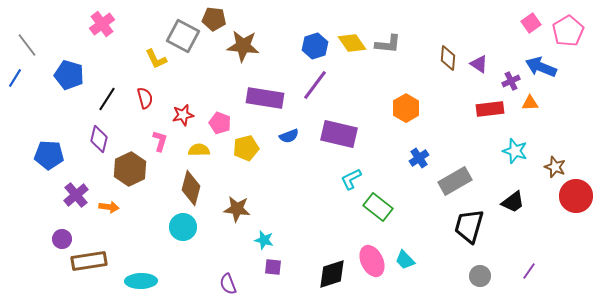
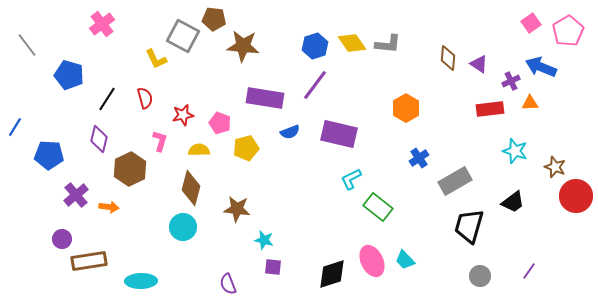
blue line at (15, 78): moved 49 px down
blue semicircle at (289, 136): moved 1 px right, 4 px up
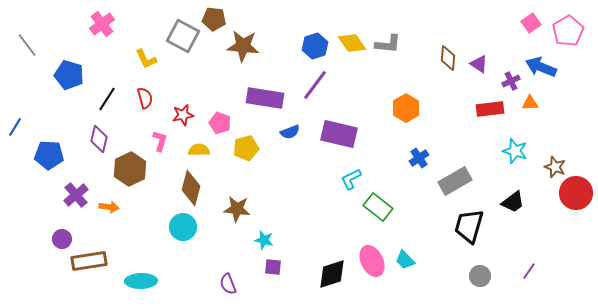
yellow L-shape at (156, 59): moved 10 px left
red circle at (576, 196): moved 3 px up
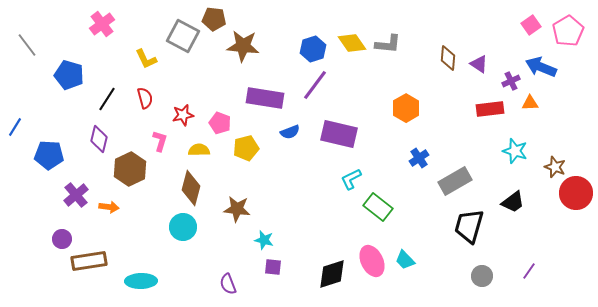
pink square at (531, 23): moved 2 px down
blue hexagon at (315, 46): moved 2 px left, 3 px down
gray circle at (480, 276): moved 2 px right
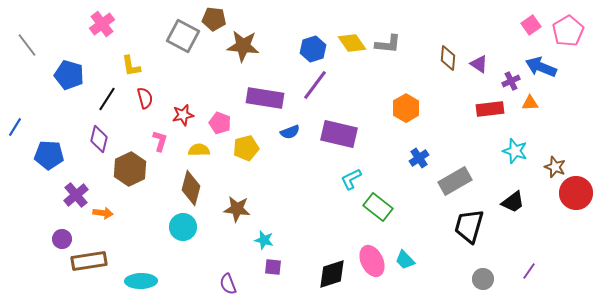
yellow L-shape at (146, 59): moved 15 px left, 7 px down; rotated 15 degrees clockwise
orange arrow at (109, 207): moved 6 px left, 6 px down
gray circle at (482, 276): moved 1 px right, 3 px down
